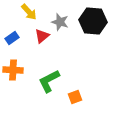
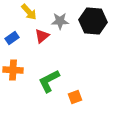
gray star: moved 1 px up; rotated 18 degrees counterclockwise
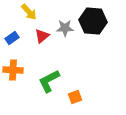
gray star: moved 5 px right, 7 px down
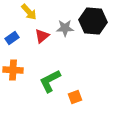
green L-shape: moved 1 px right
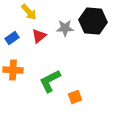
red triangle: moved 3 px left
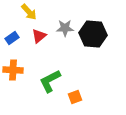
black hexagon: moved 13 px down
